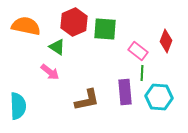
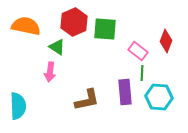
pink arrow: rotated 60 degrees clockwise
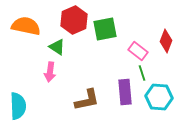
red hexagon: moved 2 px up
green square: rotated 15 degrees counterclockwise
green line: rotated 21 degrees counterclockwise
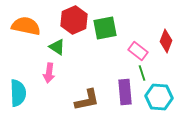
green square: moved 1 px up
pink arrow: moved 1 px left, 1 px down
cyan semicircle: moved 13 px up
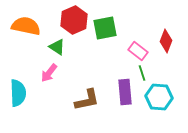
pink arrow: rotated 30 degrees clockwise
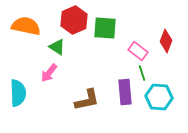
green square: rotated 15 degrees clockwise
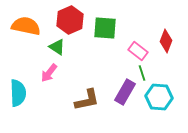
red hexagon: moved 4 px left
purple rectangle: rotated 35 degrees clockwise
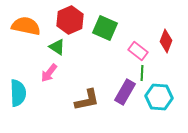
green square: rotated 20 degrees clockwise
green line: rotated 21 degrees clockwise
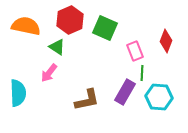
pink rectangle: moved 3 px left; rotated 30 degrees clockwise
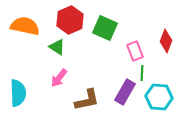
orange semicircle: moved 1 px left
pink arrow: moved 10 px right, 5 px down
